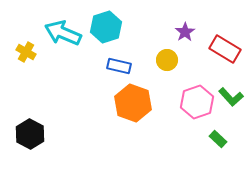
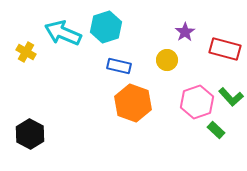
red rectangle: rotated 16 degrees counterclockwise
green rectangle: moved 2 px left, 9 px up
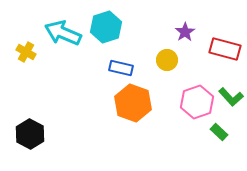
blue rectangle: moved 2 px right, 2 px down
green rectangle: moved 3 px right, 2 px down
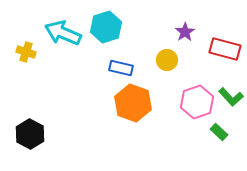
yellow cross: rotated 12 degrees counterclockwise
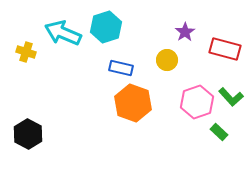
black hexagon: moved 2 px left
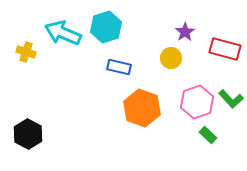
yellow circle: moved 4 px right, 2 px up
blue rectangle: moved 2 px left, 1 px up
green L-shape: moved 2 px down
orange hexagon: moved 9 px right, 5 px down
green rectangle: moved 11 px left, 3 px down
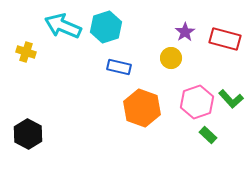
cyan arrow: moved 7 px up
red rectangle: moved 10 px up
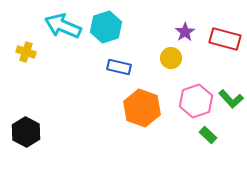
pink hexagon: moved 1 px left, 1 px up
black hexagon: moved 2 px left, 2 px up
